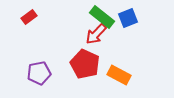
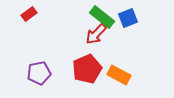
red rectangle: moved 3 px up
red pentagon: moved 2 px right, 5 px down; rotated 24 degrees clockwise
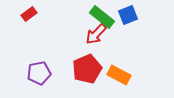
blue square: moved 3 px up
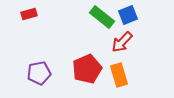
red rectangle: rotated 21 degrees clockwise
red arrow: moved 26 px right, 8 px down
orange rectangle: rotated 45 degrees clockwise
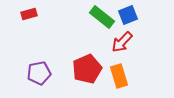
orange rectangle: moved 1 px down
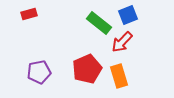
green rectangle: moved 3 px left, 6 px down
purple pentagon: moved 1 px up
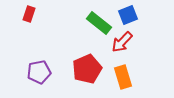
red rectangle: rotated 56 degrees counterclockwise
orange rectangle: moved 4 px right, 1 px down
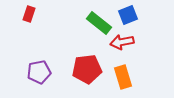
red arrow: rotated 35 degrees clockwise
red pentagon: rotated 16 degrees clockwise
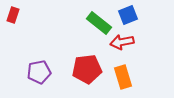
red rectangle: moved 16 px left, 1 px down
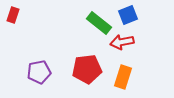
orange rectangle: rotated 35 degrees clockwise
